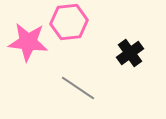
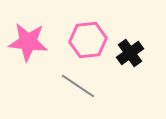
pink hexagon: moved 19 px right, 18 px down
gray line: moved 2 px up
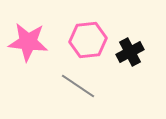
black cross: moved 1 px up; rotated 8 degrees clockwise
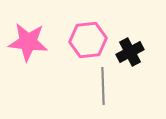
gray line: moved 25 px right; rotated 54 degrees clockwise
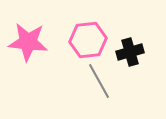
black cross: rotated 12 degrees clockwise
gray line: moved 4 px left, 5 px up; rotated 27 degrees counterclockwise
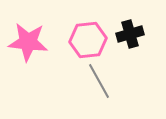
black cross: moved 18 px up
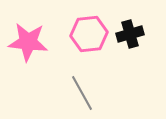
pink hexagon: moved 1 px right, 6 px up
gray line: moved 17 px left, 12 px down
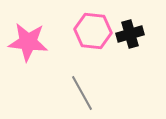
pink hexagon: moved 4 px right, 3 px up; rotated 12 degrees clockwise
